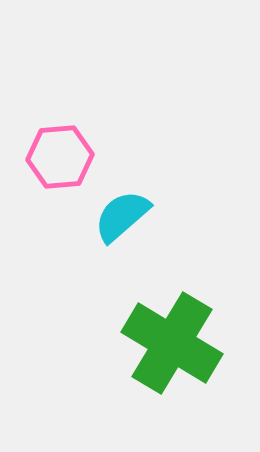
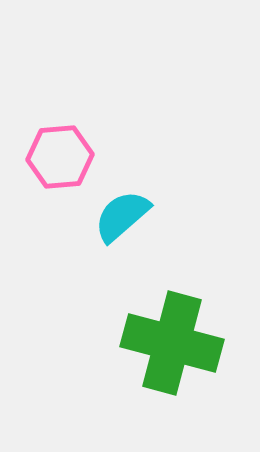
green cross: rotated 16 degrees counterclockwise
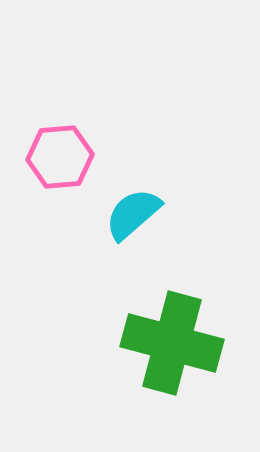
cyan semicircle: moved 11 px right, 2 px up
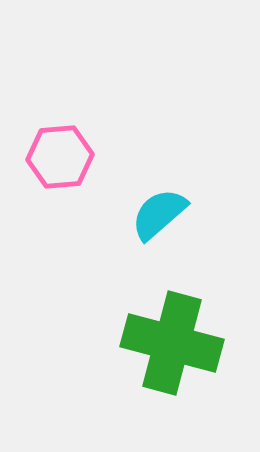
cyan semicircle: moved 26 px right
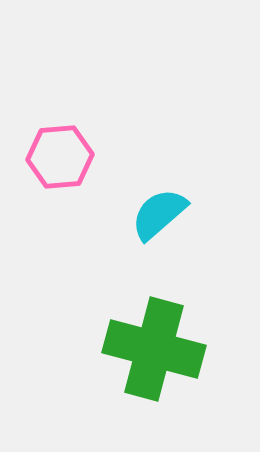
green cross: moved 18 px left, 6 px down
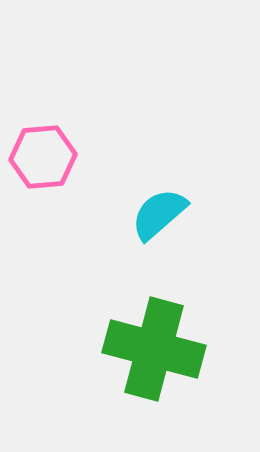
pink hexagon: moved 17 px left
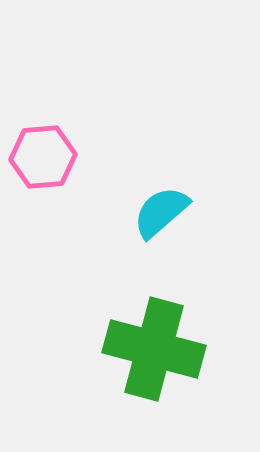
cyan semicircle: moved 2 px right, 2 px up
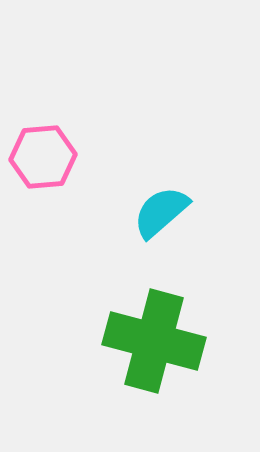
green cross: moved 8 px up
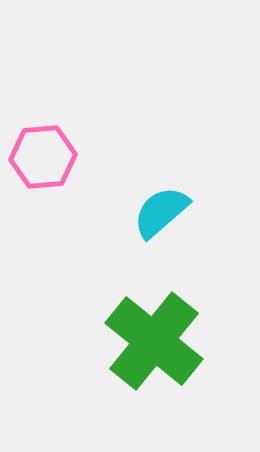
green cross: rotated 24 degrees clockwise
